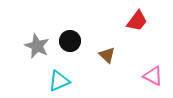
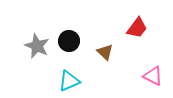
red trapezoid: moved 7 px down
black circle: moved 1 px left
brown triangle: moved 2 px left, 3 px up
cyan triangle: moved 10 px right
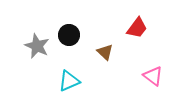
black circle: moved 6 px up
pink triangle: rotated 10 degrees clockwise
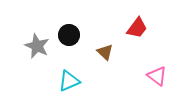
pink triangle: moved 4 px right
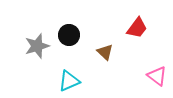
gray star: rotated 30 degrees clockwise
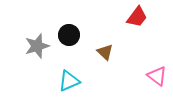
red trapezoid: moved 11 px up
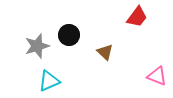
pink triangle: rotated 15 degrees counterclockwise
cyan triangle: moved 20 px left
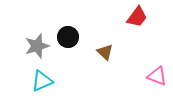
black circle: moved 1 px left, 2 px down
cyan triangle: moved 7 px left
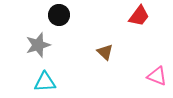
red trapezoid: moved 2 px right, 1 px up
black circle: moved 9 px left, 22 px up
gray star: moved 1 px right, 1 px up
cyan triangle: moved 3 px right, 1 px down; rotated 20 degrees clockwise
